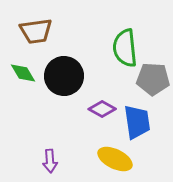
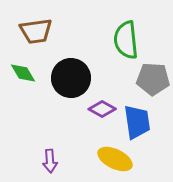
green semicircle: moved 1 px right, 8 px up
black circle: moved 7 px right, 2 px down
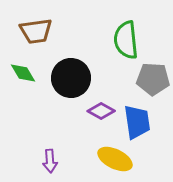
purple diamond: moved 1 px left, 2 px down
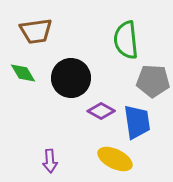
gray pentagon: moved 2 px down
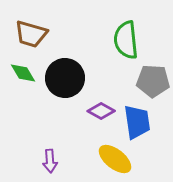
brown trapezoid: moved 5 px left, 3 px down; rotated 24 degrees clockwise
black circle: moved 6 px left
yellow ellipse: rotated 12 degrees clockwise
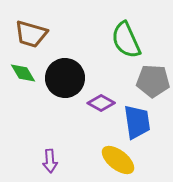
green semicircle: rotated 18 degrees counterclockwise
purple diamond: moved 8 px up
yellow ellipse: moved 3 px right, 1 px down
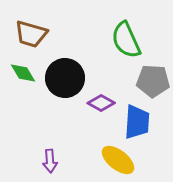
blue trapezoid: rotated 12 degrees clockwise
